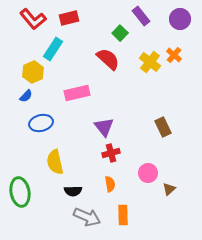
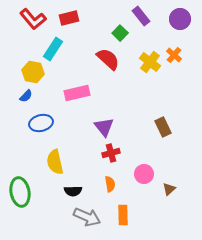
yellow hexagon: rotated 25 degrees counterclockwise
pink circle: moved 4 px left, 1 px down
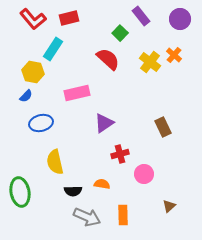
purple triangle: moved 4 px up; rotated 35 degrees clockwise
red cross: moved 9 px right, 1 px down
orange semicircle: moved 8 px left; rotated 70 degrees counterclockwise
brown triangle: moved 17 px down
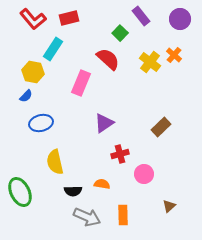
pink rectangle: moved 4 px right, 10 px up; rotated 55 degrees counterclockwise
brown rectangle: moved 2 px left; rotated 72 degrees clockwise
green ellipse: rotated 16 degrees counterclockwise
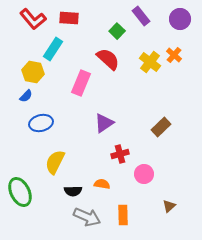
red rectangle: rotated 18 degrees clockwise
green square: moved 3 px left, 2 px up
yellow semicircle: rotated 40 degrees clockwise
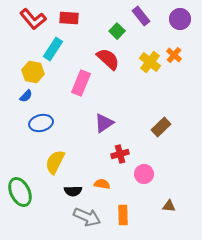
brown triangle: rotated 48 degrees clockwise
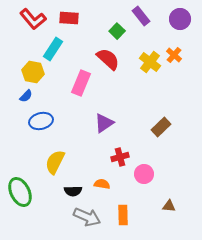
blue ellipse: moved 2 px up
red cross: moved 3 px down
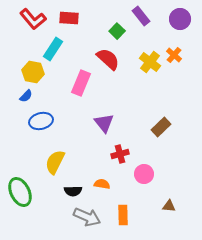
purple triangle: rotated 35 degrees counterclockwise
red cross: moved 3 px up
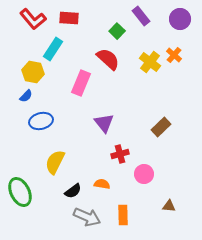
black semicircle: rotated 36 degrees counterclockwise
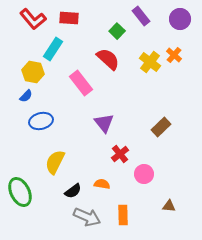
pink rectangle: rotated 60 degrees counterclockwise
red cross: rotated 24 degrees counterclockwise
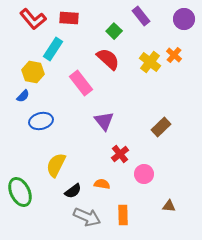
purple circle: moved 4 px right
green square: moved 3 px left
blue semicircle: moved 3 px left
purple triangle: moved 2 px up
yellow semicircle: moved 1 px right, 3 px down
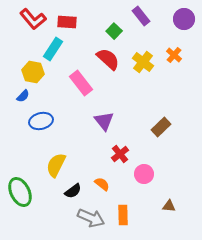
red rectangle: moved 2 px left, 4 px down
yellow cross: moved 7 px left
orange semicircle: rotated 28 degrees clockwise
gray arrow: moved 4 px right, 1 px down
